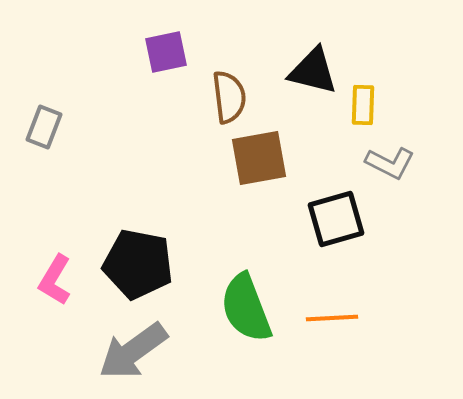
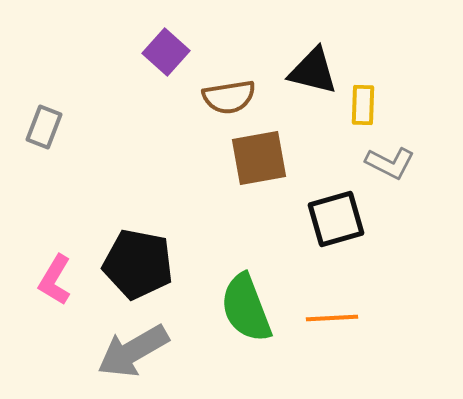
purple square: rotated 36 degrees counterclockwise
brown semicircle: rotated 88 degrees clockwise
gray arrow: rotated 6 degrees clockwise
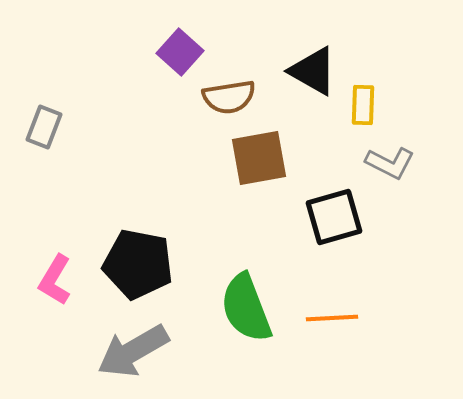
purple square: moved 14 px right
black triangle: rotated 16 degrees clockwise
black square: moved 2 px left, 2 px up
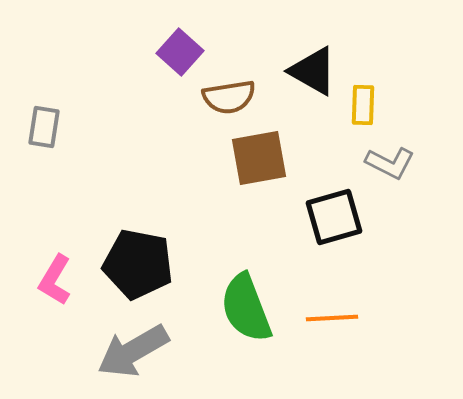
gray rectangle: rotated 12 degrees counterclockwise
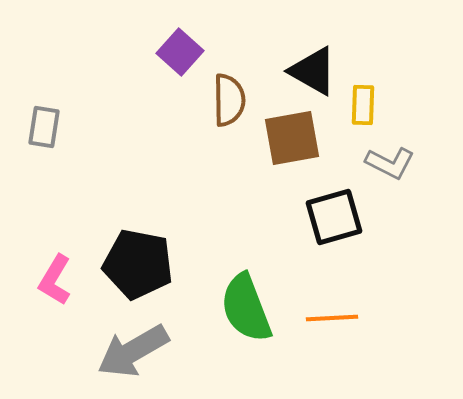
brown semicircle: moved 3 px down; rotated 82 degrees counterclockwise
brown square: moved 33 px right, 20 px up
